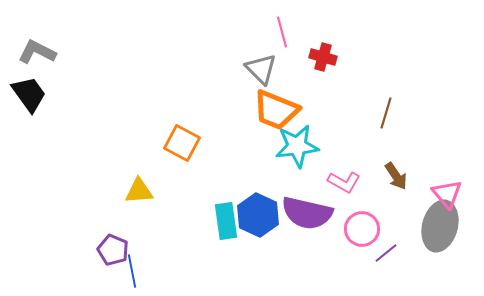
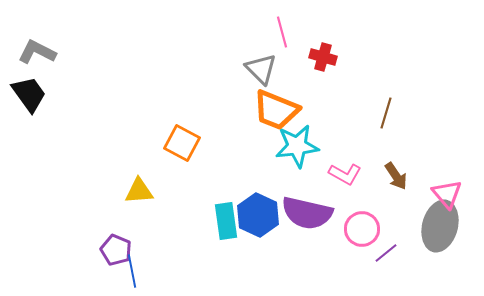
pink L-shape: moved 1 px right, 8 px up
purple pentagon: moved 3 px right
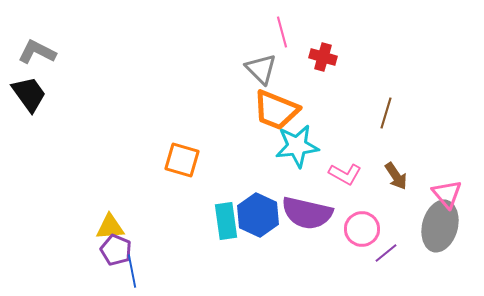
orange square: moved 17 px down; rotated 12 degrees counterclockwise
yellow triangle: moved 29 px left, 36 px down
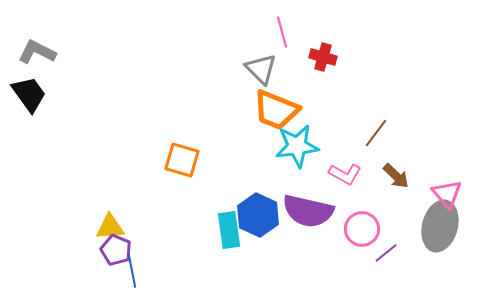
brown line: moved 10 px left, 20 px down; rotated 20 degrees clockwise
brown arrow: rotated 12 degrees counterclockwise
purple semicircle: moved 1 px right, 2 px up
cyan rectangle: moved 3 px right, 9 px down
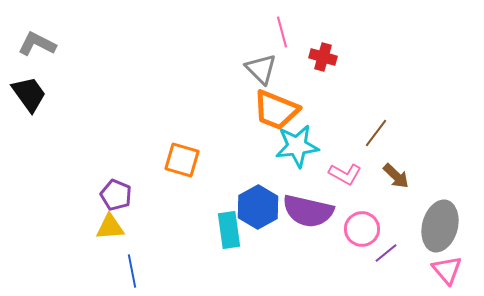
gray L-shape: moved 8 px up
pink triangle: moved 76 px down
blue hexagon: moved 8 px up; rotated 6 degrees clockwise
purple pentagon: moved 55 px up
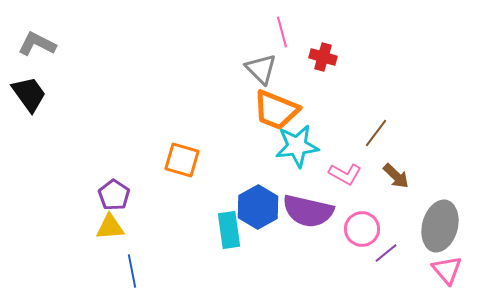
purple pentagon: moved 2 px left; rotated 12 degrees clockwise
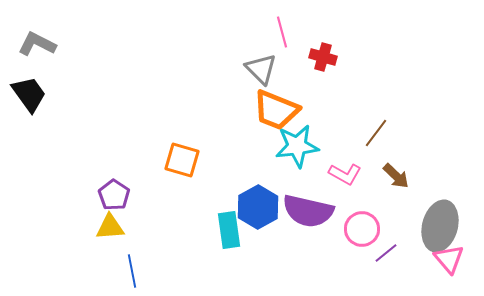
pink triangle: moved 2 px right, 11 px up
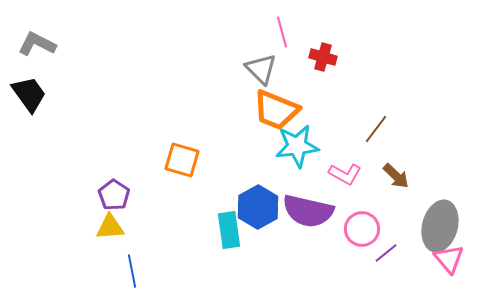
brown line: moved 4 px up
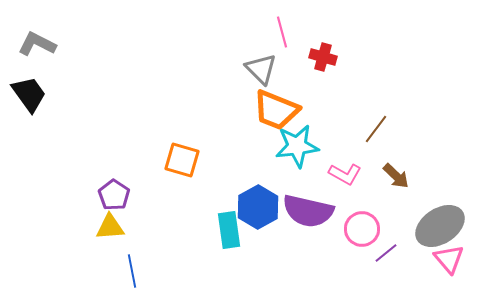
gray ellipse: rotated 42 degrees clockwise
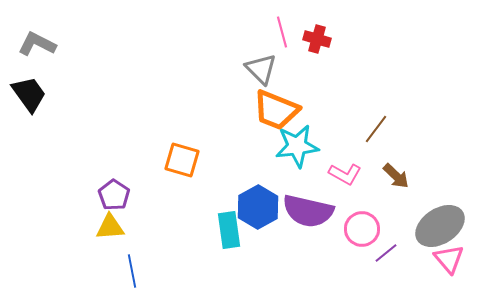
red cross: moved 6 px left, 18 px up
